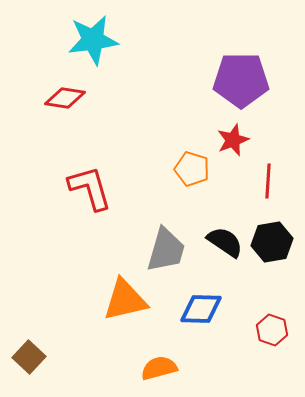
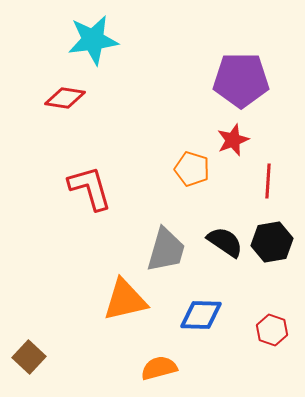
blue diamond: moved 6 px down
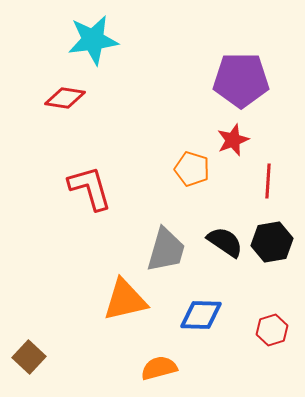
red hexagon: rotated 24 degrees clockwise
